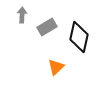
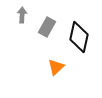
gray rectangle: rotated 30 degrees counterclockwise
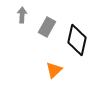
black diamond: moved 2 px left, 3 px down
orange triangle: moved 2 px left, 3 px down
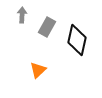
orange triangle: moved 16 px left
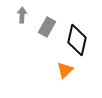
orange triangle: moved 27 px right
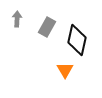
gray arrow: moved 5 px left, 4 px down
orange triangle: rotated 18 degrees counterclockwise
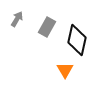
gray arrow: rotated 28 degrees clockwise
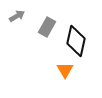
gray arrow: moved 3 px up; rotated 28 degrees clockwise
black diamond: moved 1 px left, 1 px down
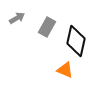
gray arrow: moved 2 px down
orange triangle: rotated 36 degrees counterclockwise
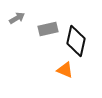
gray rectangle: moved 1 px right, 2 px down; rotated 48 degrees clockwise
